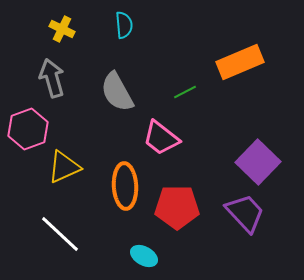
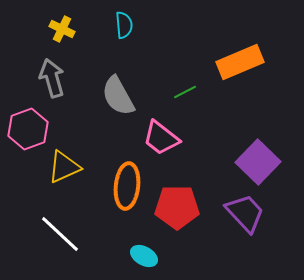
gray semicircle: moved 1 px right, 4 px down
orange ellipse: moved 2 px right; rotated 9 degrees clockwise
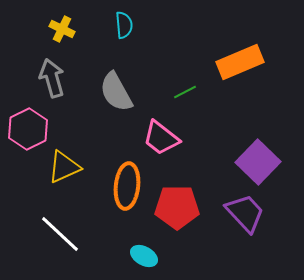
gray semicircle: moved 2 px left, 4 px up
pink hexagon: rotated 6 degrees counterclockwise
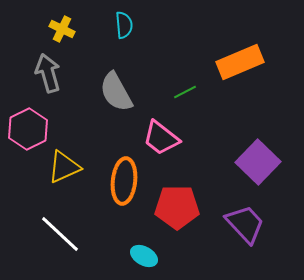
gray arrow: moved 4 px left, 5 px up
orange ellipse: moved 3 px left, 5 px up
purple trapezoid: moved 11 px down
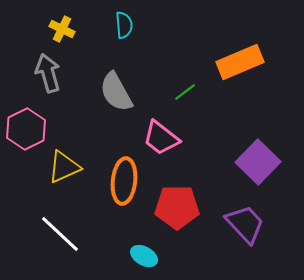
green line: rotated 10 degrees counterclockwise
pink hexagon: moved 2 px left
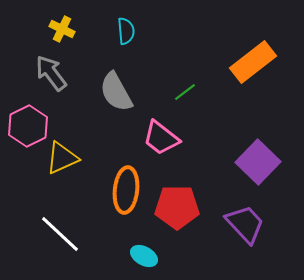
cyan semicircle: moved 2 px right, 6 px down
orange rectangle: moved 13 px right; rotated 15 degrees counterclockwise
gray arrow: moved 3 px right; rotated 21 degrees counterclockwise
pink hexagon: moved 2 px right, 3 px up
yellow triangle: moved 2 px left, 9 px up
orange ellipse: moved 2 px right, 9 px down
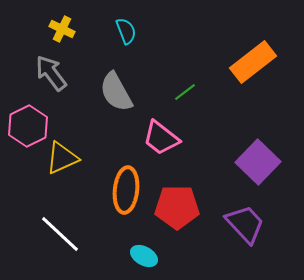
cyan semicircle: rotated 16 degrees counterclockwise
